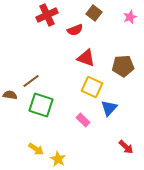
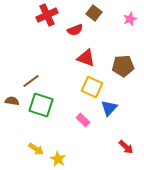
pink star: moved 2 px down
brown semicircle: moved 2 px right, 6 px down
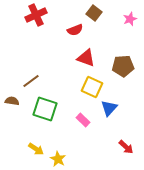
red cross: moved 11 px left
green square: moved 4 px right, 4 px down
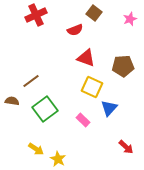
green square: rotated 35 degrees clockwise
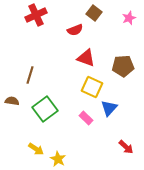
pink star: moved 1 px left, 1 px up
brown line: moved 1 px left, 6 px up; rotated 36 degrees counterclockwise
pink rectangle: moved 3 px right, 2 px up
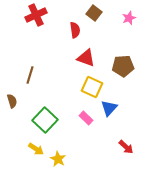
red semicircle: rotated 77 degrees counterclockwise
brown semicircle: rotated 64 degrees clockwise
green square: moved 11 px down; rotated 10 degrees counterclockwise
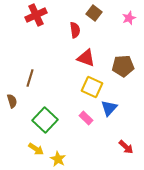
brown line: moved 3 px down
